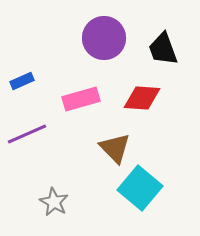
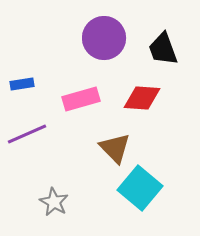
blue rectangle: moved 3 px down; rotated 15 degrees clockwise
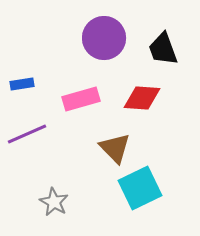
cyan square: rotated 24 degrees clockwise
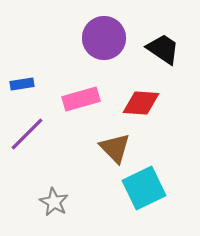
black trapezoid: rotated 144 degrees clockwise
red diamond: moved 1 px left, 5 px down
purple line: rotated 21 degrees counterclockwise
cyan square: moved 4 px right
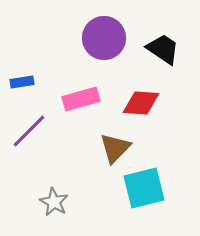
blue rectangle: moved 2 px up
purple line: moved 2 px right, 3 px up
brown triangle: rotated 28 degrees clockwise
cyan square: rotated 12 degrees clockwise
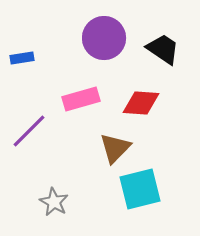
blue rectangle: moved 24 px up
cyan square: moved 4 px left, 1 px down
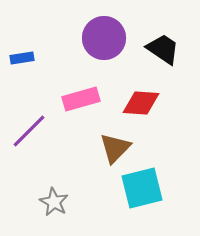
cyan square: moved 2 px right, 1 px up
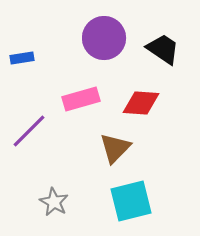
cyan square: moved 11 px left, 13 px down
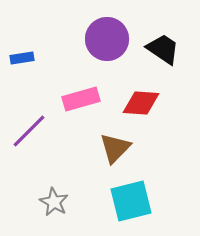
purple circle: moved 3 px right, 1 px down
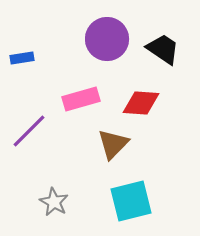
brown triangle: moved 2 px left, 4 px up
